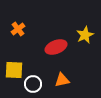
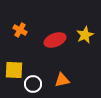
orange cross: moved 2 px right, 1 px down; rotated 24 degrees counterclockwise
red ellipse: moved 1 px left, 7 px up
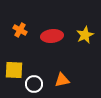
red ellipse: moved 3 px left, 4 px up; rotated 15 degrees clockwise
white circle: moved 1 px right
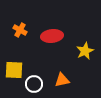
yellow star: moved 16 px down
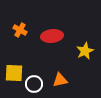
yellow square: moved 3 px down
orange triangle: moved 2 px left
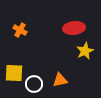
red ellipse: moved 22 px right, 8 px up
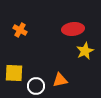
red ellipse: moved 1 px left, 1 px down
white circle: moved 2 px right, 2 px down
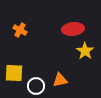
yellow star: rotated 12 degrees counterclockwise
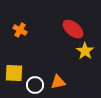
red ellipse: rotated 45 degrees clockwise
orange triangle: moved 2 px left, 2 px down
white circle: moved 1 px left, 1 px up
